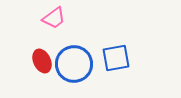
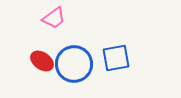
red ellipse: rotated 30 degrees counterclockwise
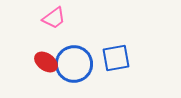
red ellipse: moved 4 px right, 1 px down
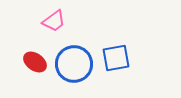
pink trapezoid: moved 3 px down
red ellipse: moved 11 px left
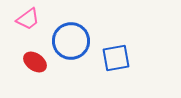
pink trapezoid: moved 26 px left, 2 px up
blue circle: moved 3 px left, 23 px up
